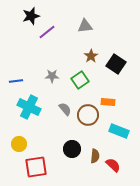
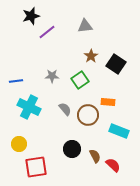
brown semicircle: rotated 32 degrees counterclockwise
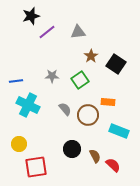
gray triangle: moved 7 px left, 6 px down
cyan cross: moved 1 px left, 2 px up
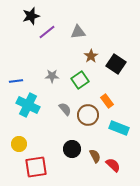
orange rectangle: moved 1 px left, 1 px up; rotated 48 degrees clockwise
cyan rectangle: moved 3 px up
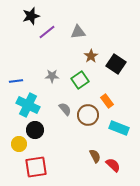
black circle: moved 37 px left, 19 px up
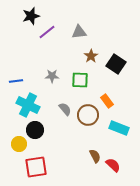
gray triangle: moved 1 px right
green square: rotated 36 degrees clockwise
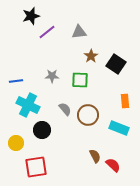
orange rectangle: moved 18 px right; rotated 32 degrees clockwise
black circle: moved 7 px right
yellow circle: moved 3 px left, 1 px up
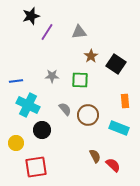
purple line: rotated 18 degrees counterclockwise
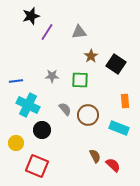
red square: moved 1 px right, 1 px up; rotated 30 degrees clockwise
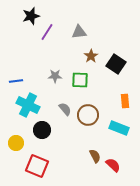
gray star: moved 3 px right
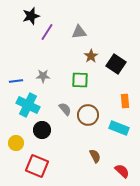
gray star: moved 12 px left
red semicircle: moved 9 px right, 6 px down
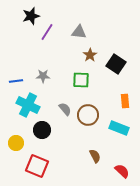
gray triangle: rotated 14 degrees clockwise
brown star: moved 1 px left, 1 px up
green square: moved 1 px right
